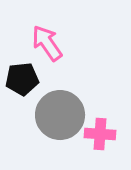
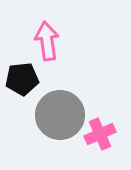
pink arrow: moved 2 px up; rotated 27 degrees clockwise
pink cross: rotated 28 degrees counterclockwise
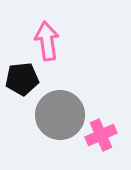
pink cross: moved 1 px right, 1 px down
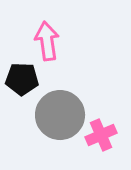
black pentagon: rotated 8 degrees clockwise
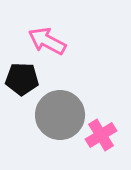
pink arrow: rotated 54 degrees counterclockwise
pink cross: rotated 8 degrees counterclockwise
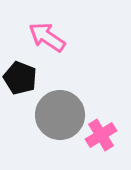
pink arrow: moved 4 px up; rotated 6 degrees clockwise
black pentagon: moved 2 px left, 1 px up; rotated 20 degrees clockwise
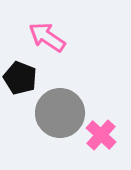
gray circle: moved 2 px up
pink cross: rotated 16 degrees counterclockwise
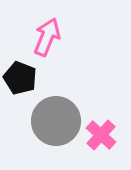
pink arrow: rotated 78 degrees clockwise
gray circle: moved 4 px left, 8 px down
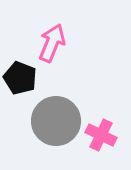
pink arrow: moved 5 px right, 6 px down
pink cross: rotated 16 degrees counterclockwise
